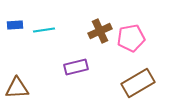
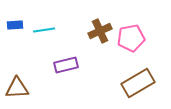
purple rectangle: moved 10 px left, 2 px up
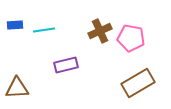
pink pentagon: rotated 20 degrees clockwise
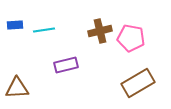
brown cross: rotated 10 degrees clockwise
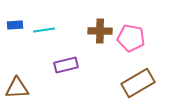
brown cross: rotated 15 degrees clockwise
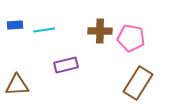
brown rectangle: rotated 28 degrees counterclockwise
brown triangle: moved 3 px up
